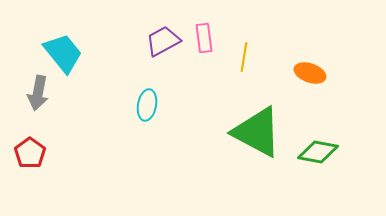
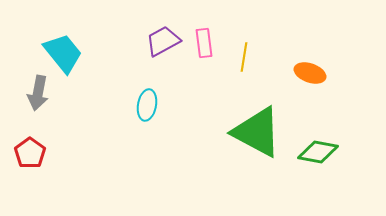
pink rectangle: moved 5 px down
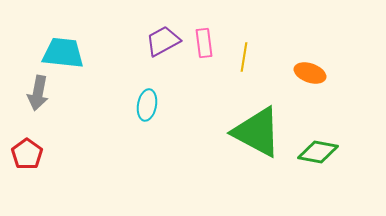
cyan trapezoid: rotated 45 degrees counterclockwise
red pentagon: moved 3 px left, 1 px down
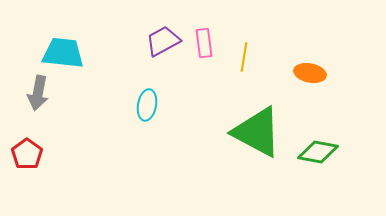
orange ellipse: rotated 8 degrees counterclockwise
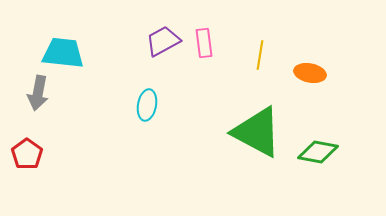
yellow line: moved 16 px right, 2 px up
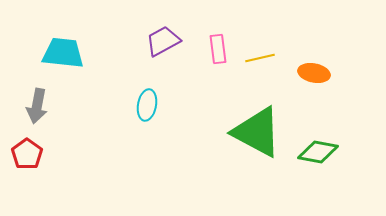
pink rectangle: moved 14 px right, 6 px down
yellow line: moved 3 px down; rotated 68 degrees clockwise
orange ellipse: moved 4 px right
gray arrow: moved 1 px left, 13 px down
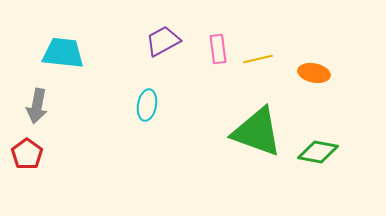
yellow line: moved 2 px left, 1 px down
green triangle: rotated 8 degrees counterclockwise
